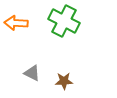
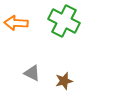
brown star: rotated 12 degrees counterclockwise
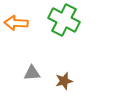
green cross: moved 1 px up
gray triangle: rotated 30 degrees counterclockwise
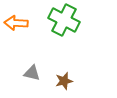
gray triangle: rotated 18 degrees clockwise
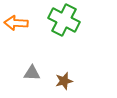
gray triangle: rotated 12 degrees counterclockwise
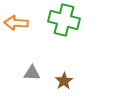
green cross: rotated 12 degrees counterclockwise
brown star: rotated 18 degrees counterclockwise
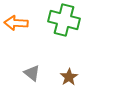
gray triangle: rotated 36 degrees clockwise
brown star: moved 5 px right, 4 px up
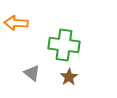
green cross: moved 25 px down; rotated 8 degrees counterclockwise
